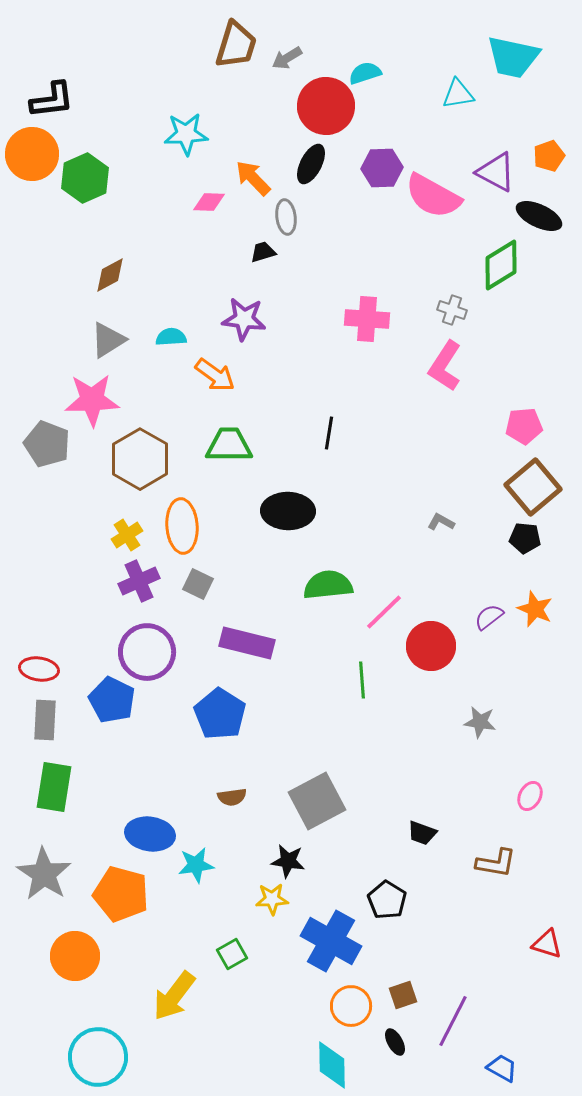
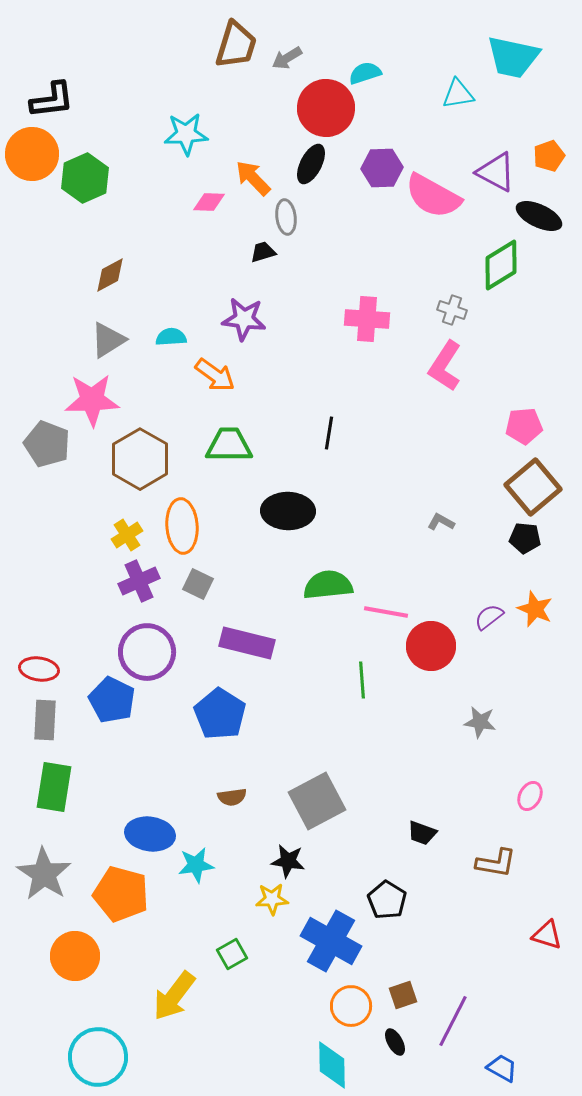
red circle at (326, 106): moved 2 px down
pink line at (384, 612): moved 2 px right; rotated 54 degrees clockwise
red triangle at (547, 944): moved 9 px up
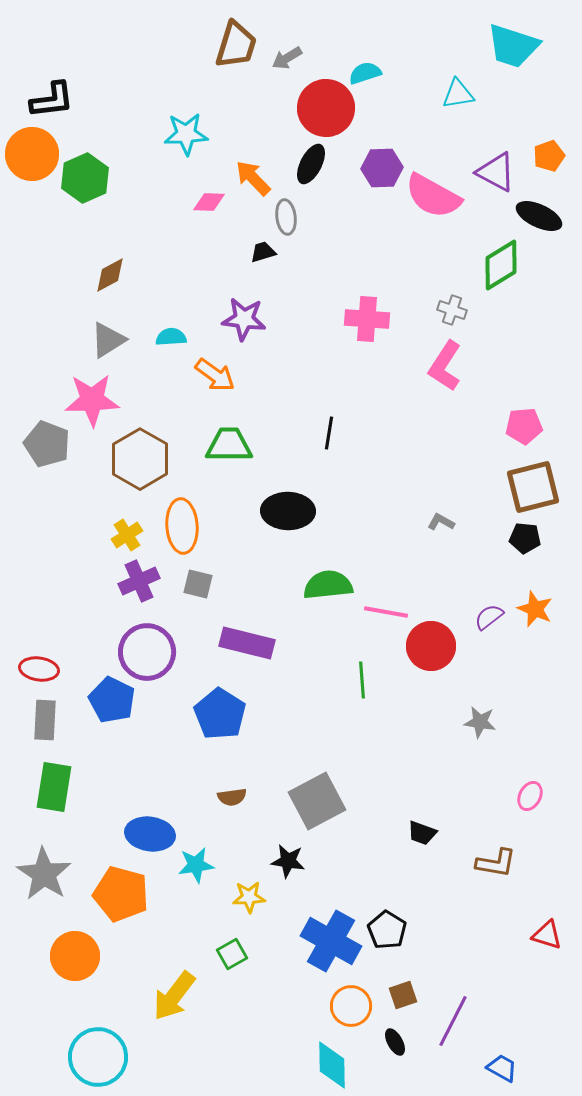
cyan trapezoid at (513, 57): moved 11 px up; rotated 6 degrees clockwise
brown square at (533, 487): rotated 26 degrees clockwise
gray square at (198, 584): rotated 12 degrees counterclockwise
yellow star at (272, 899): moved 23 px left, 2 px up
black pentagon at (387, 900): moved 30 px down
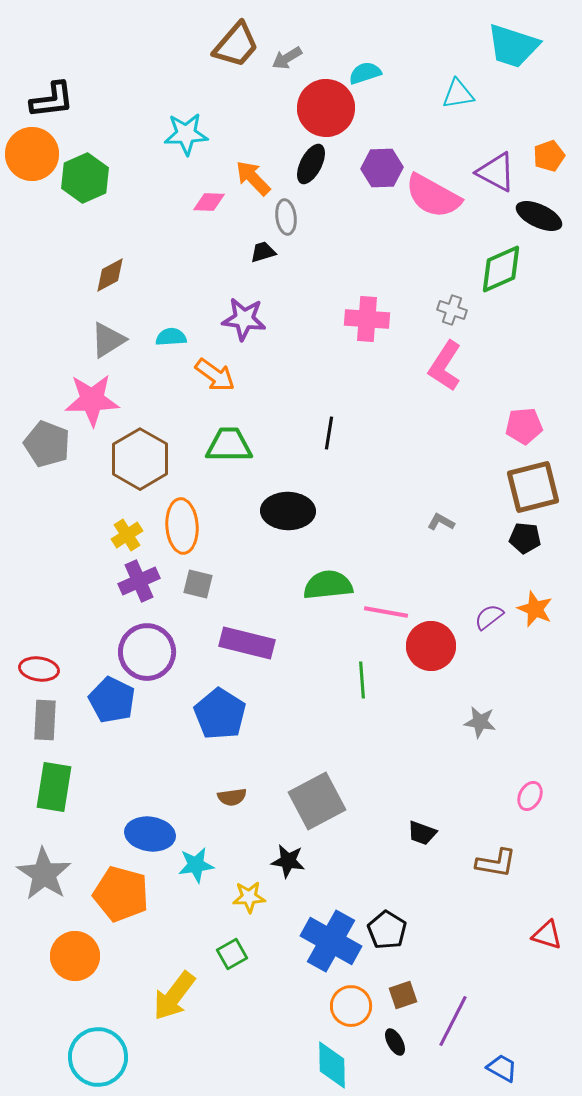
brown trapezoid at (236, 45): rotated 24 degrees clockwise
green diamond at (501, 265): moved 4 px down; rotated 8 degrees clockwise
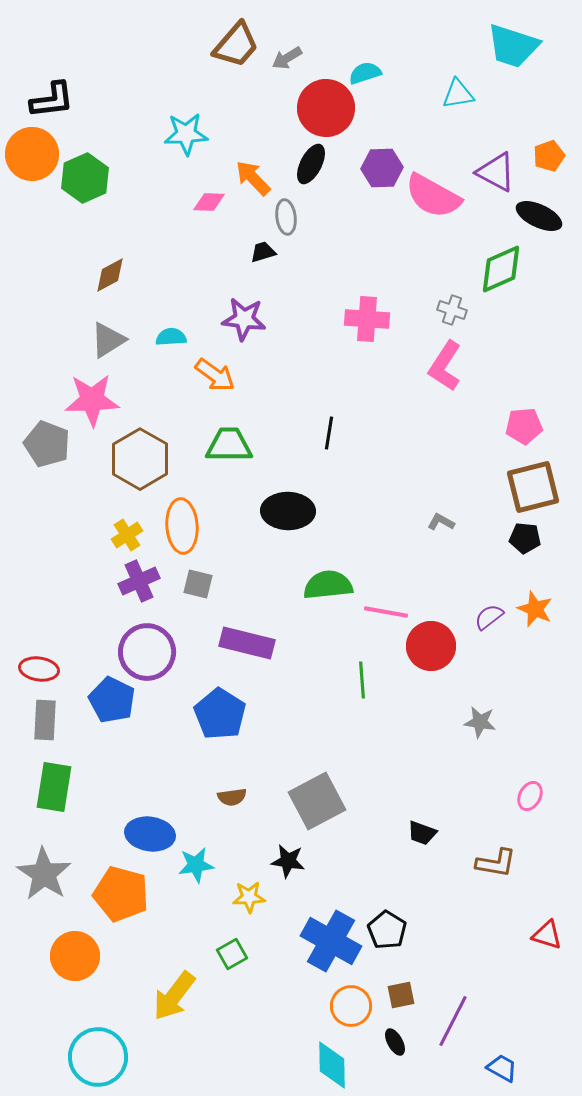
brown square at (403, 995): moved 2 px left; rotated 8 degrees clockwise
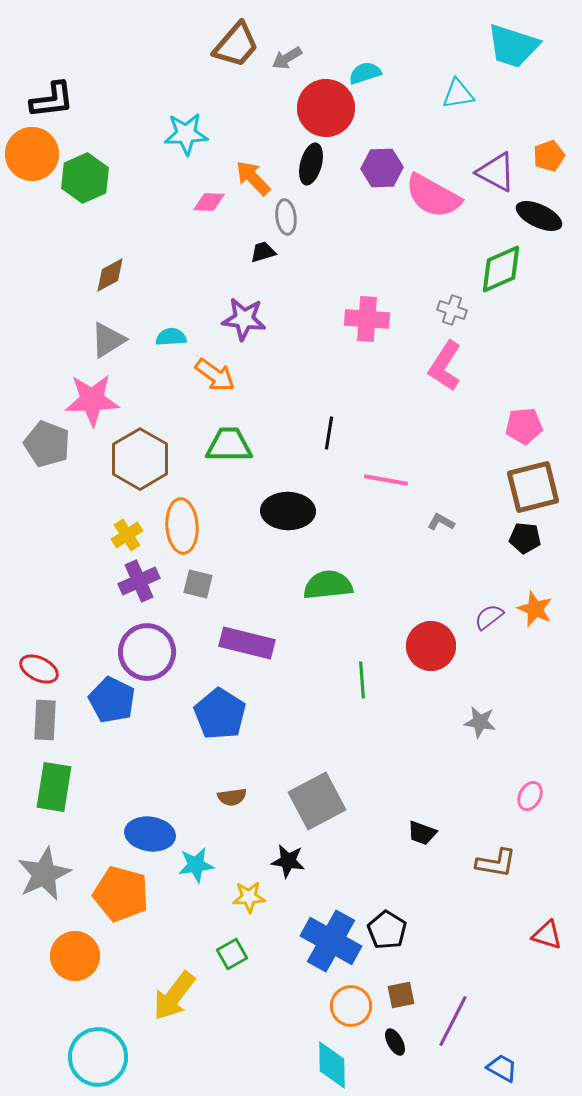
black ellipse at (311, 164): rotated 12 degrees counterclockwise
pink line at (386, 612): moved 132 px up
red ellipse at (39, 669): rotated 18 degrees clockwise
gray star at (44, 874): rotated 14 degrees clockwise
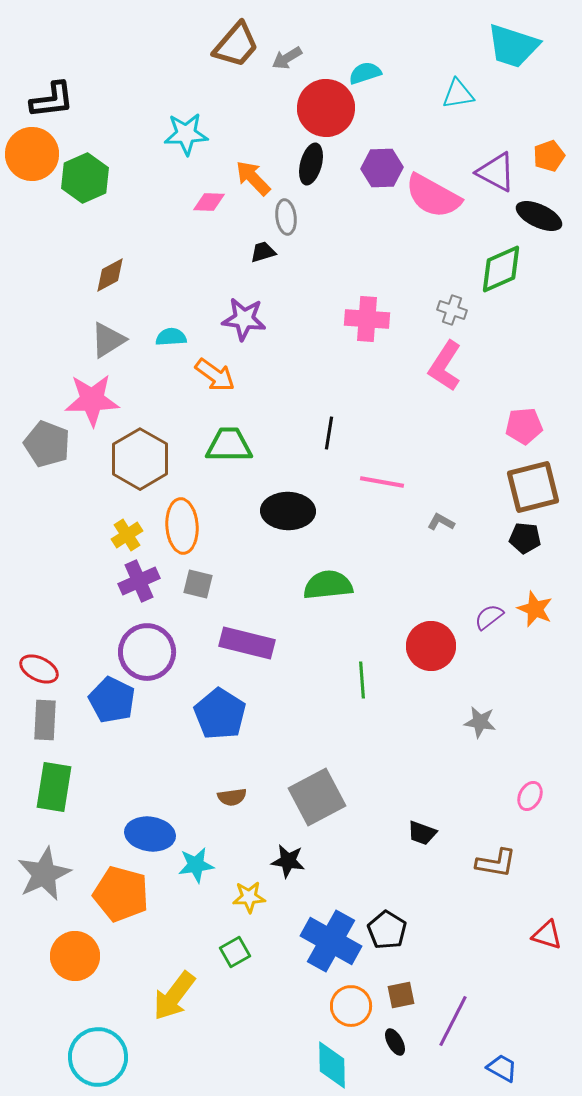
pink line at (386, 480): moved 4 px left, 2 px down
gray square at (317, 801): moved 4 px up
green square at (232, 954): moved 3 px right, 2 px up
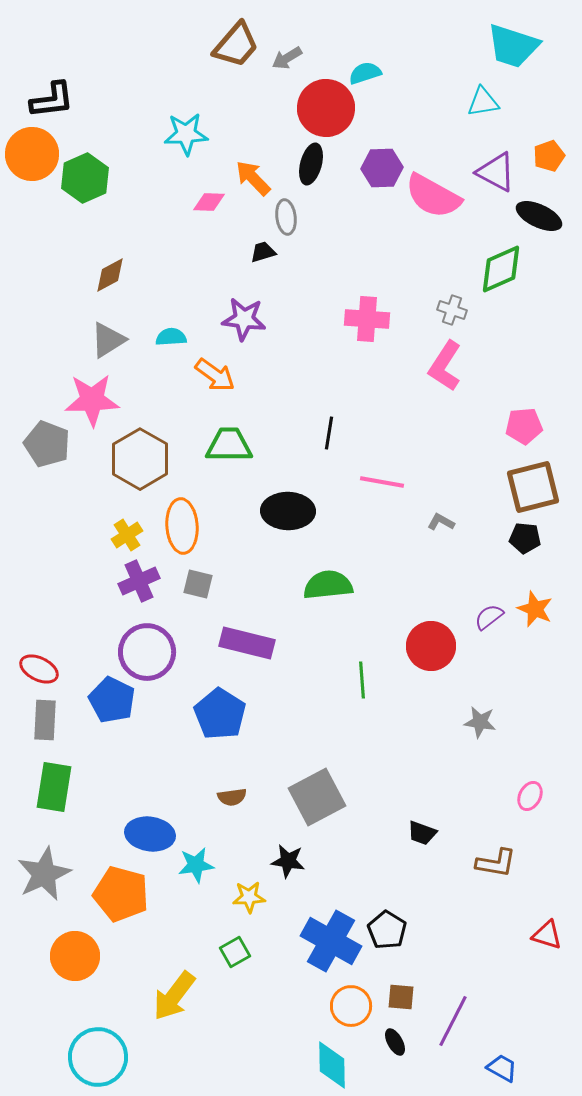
cyan triangle at (458, 94): moved 25 px right, 8 px down
brown square at (401, 995): moved 2 px down; rotated 16 degrees clockwise
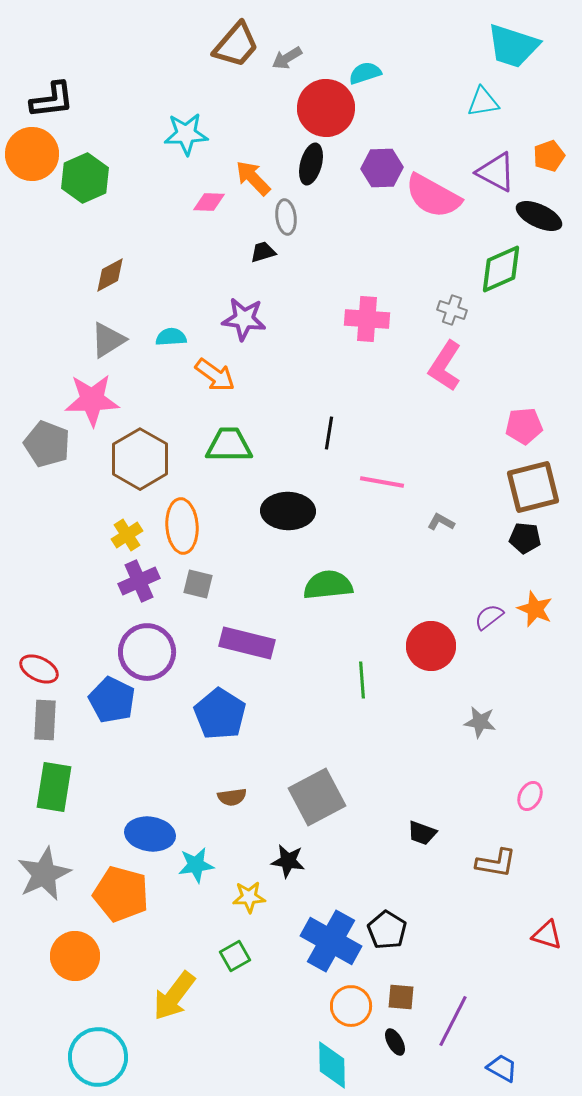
green square at (235, 952): moved 4 px down
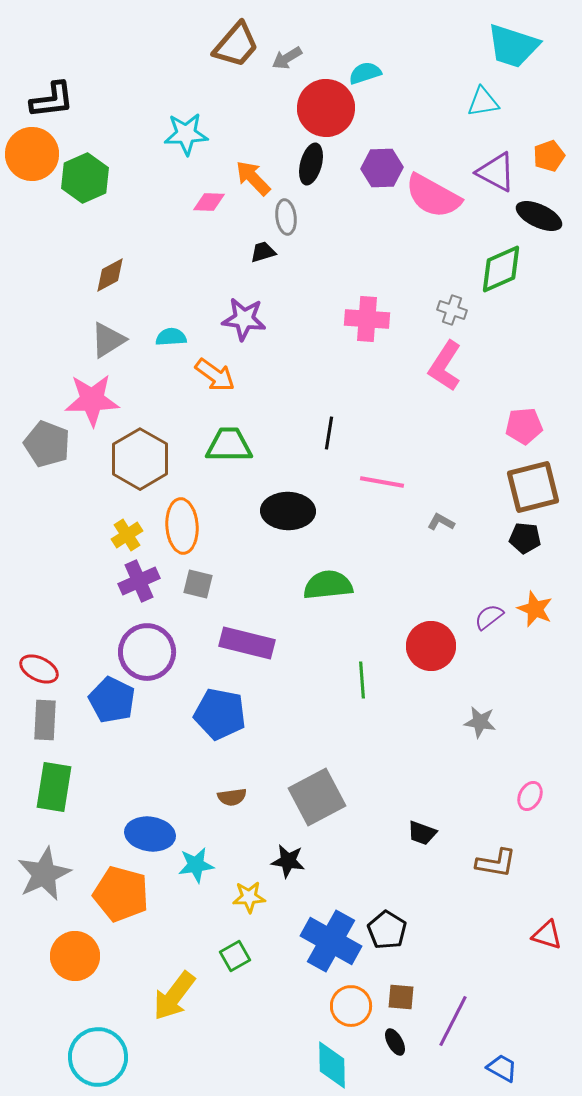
blue pentagon at (220, 714): rotated 21 degrees counterclockwise
